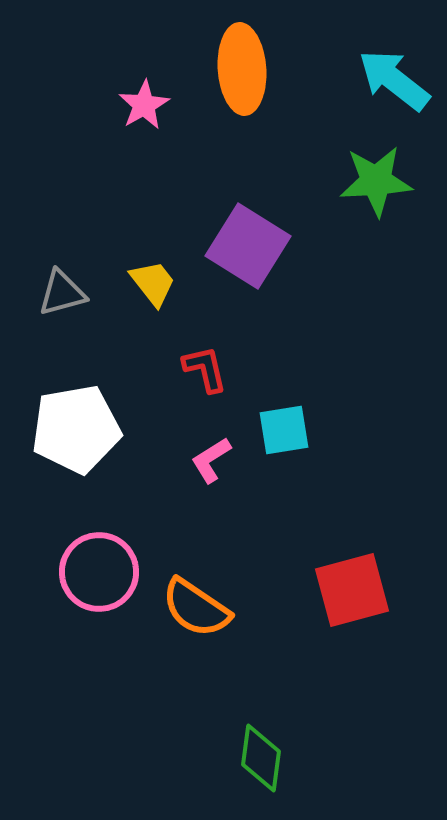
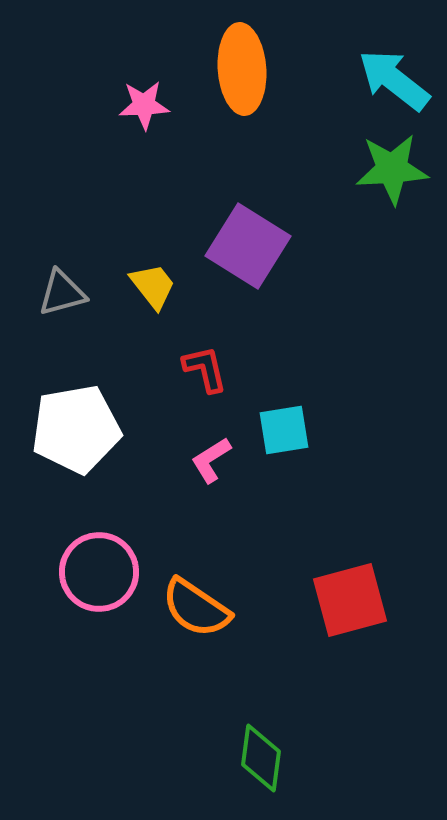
pink star: rotated 27 degrees clockwise
green star: moved 16 px right, 12 px up
yellow trapezoid: moved 3 px down
red square: moved 2 px left, 10 px down
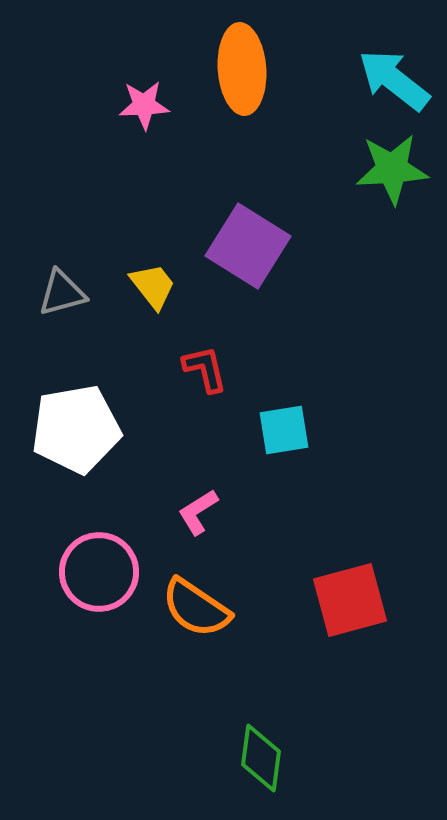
pink L-shape: moved 13 px left, 52 px down
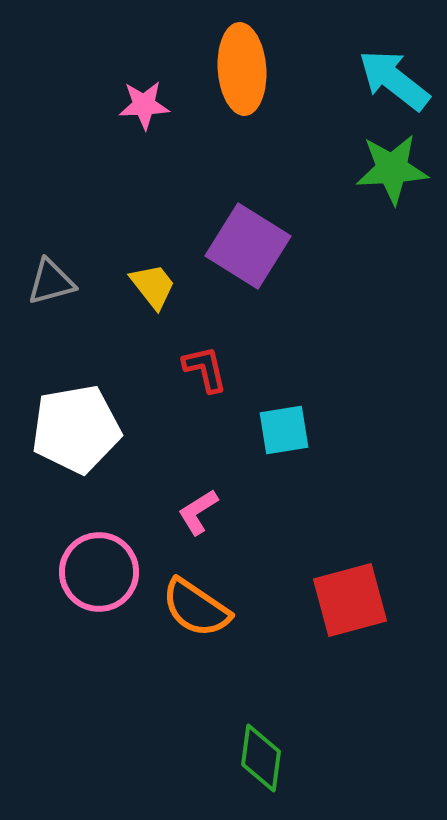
gray triangle: moved 11 px left, 11 px up
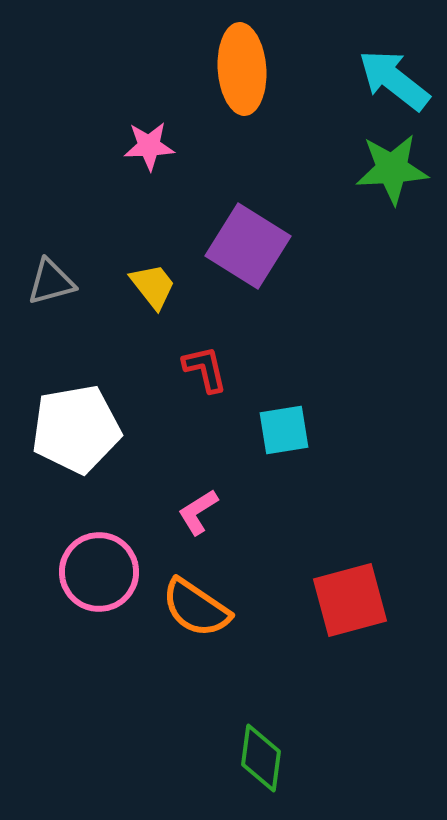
pink star: moved 5 px right, 41 px down
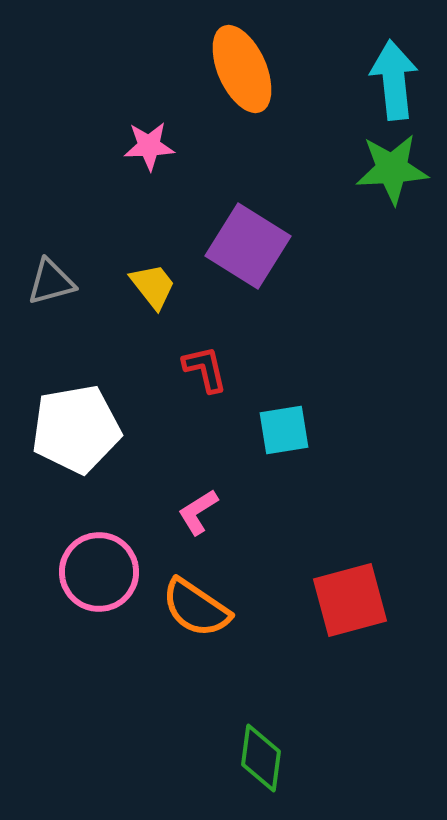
orange ellipse: rotated 20 degrees counterclockwise
cyan arrow: rotated 46 degrees clockwise
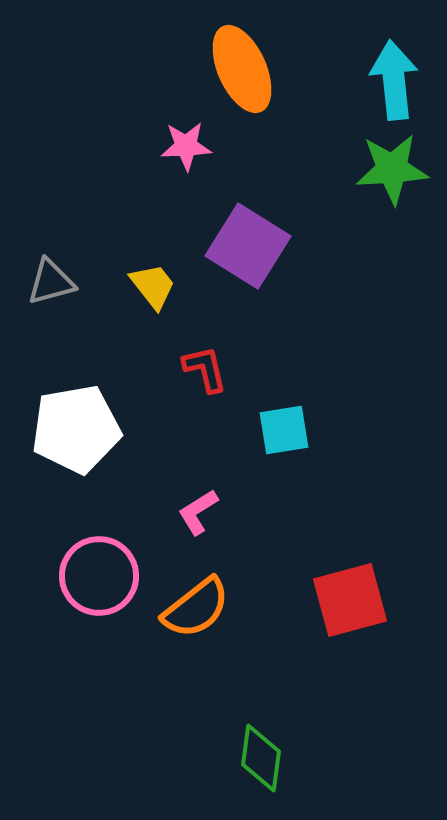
pink star: moved 37 px right
pink circle: moved 4 px down
orange semicircle: rotated 72 degrees counterclockwise
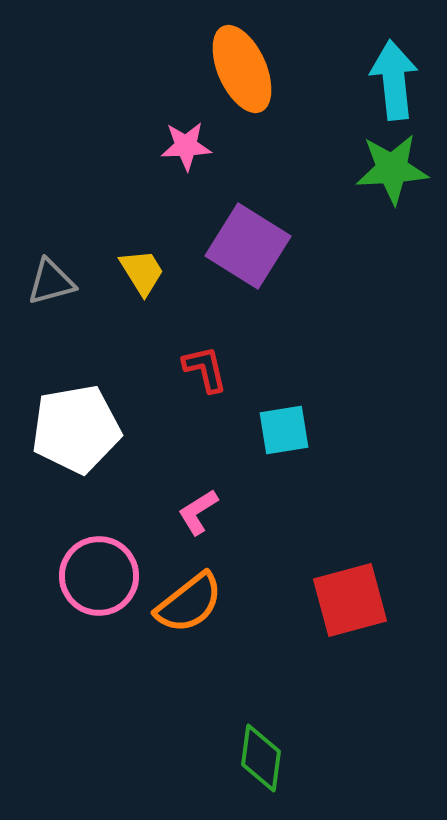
yellow trapezoid: moved 11 px left, 14 px up; rotated 6 degrees clockwise
orange semicircle: moved 7 px left, 5 px up
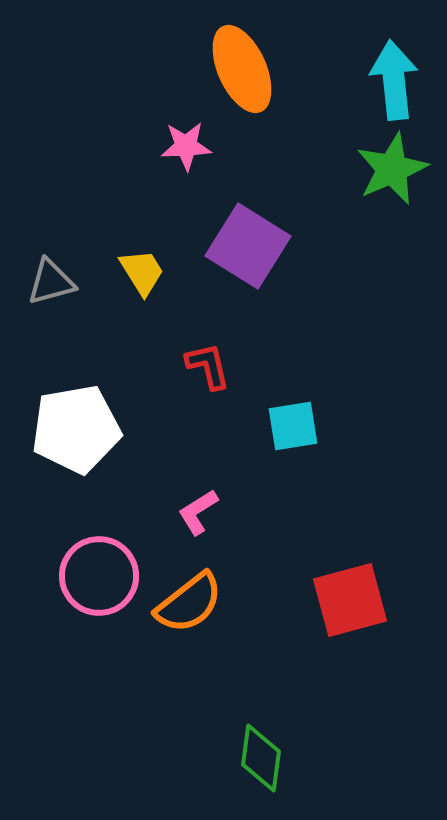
green star: rotated 20 degrees counterclockwise
red L-shape: moved 3 px right, 3 px up
cyan square: moved 9 px right, 4 px up
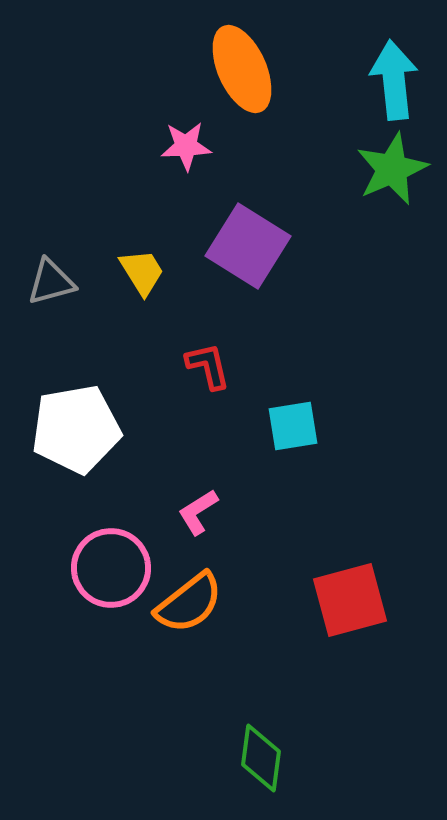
pink circle: moved 12 px right, 8 px up
